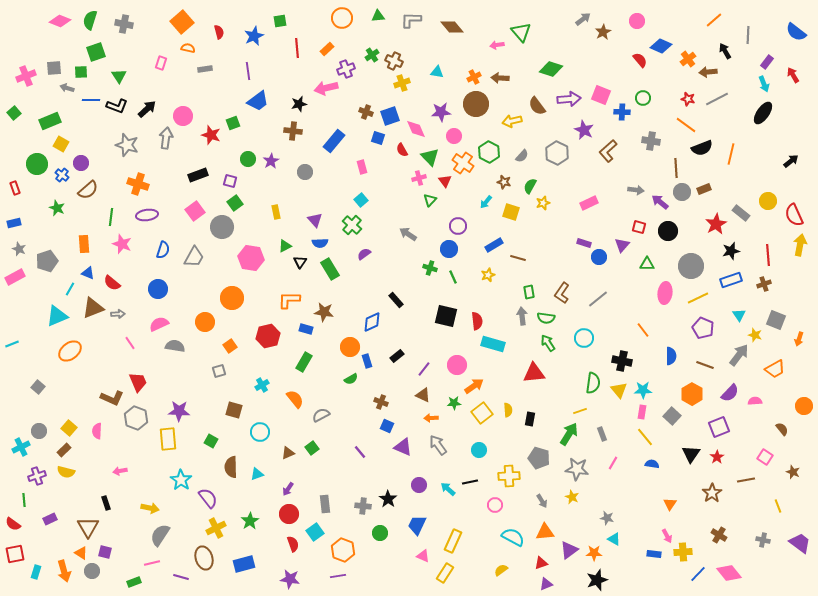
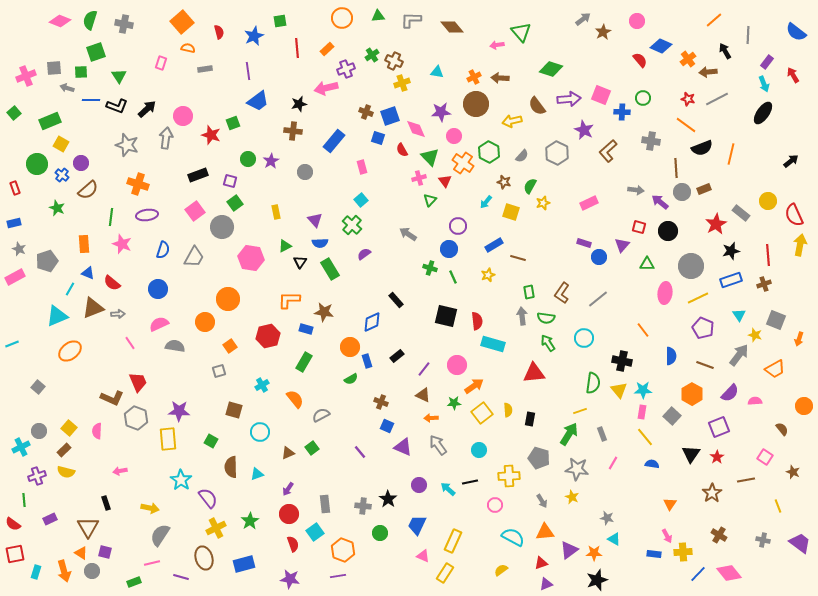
orange circle at (232, 298): moved 4 px left, 1 px down
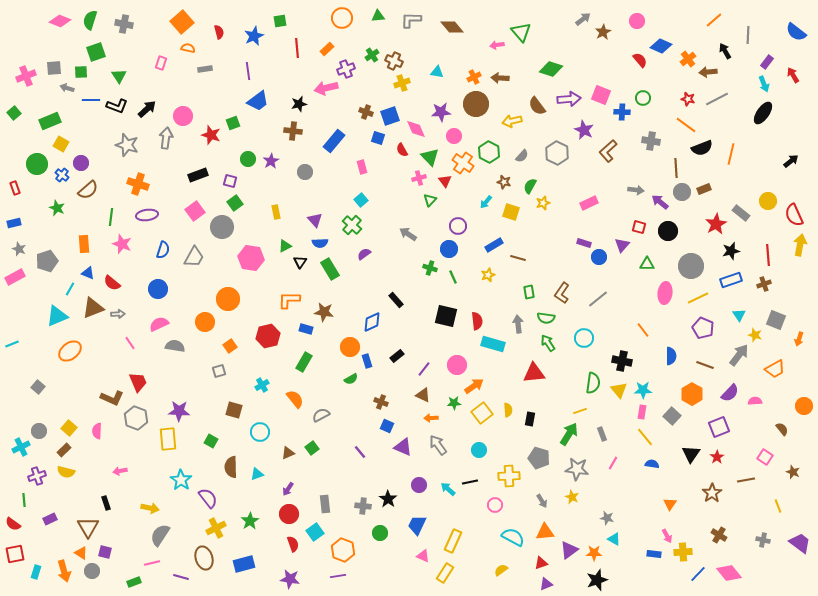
gray arrow at (522, 316): moved 4 px left, 8 px down
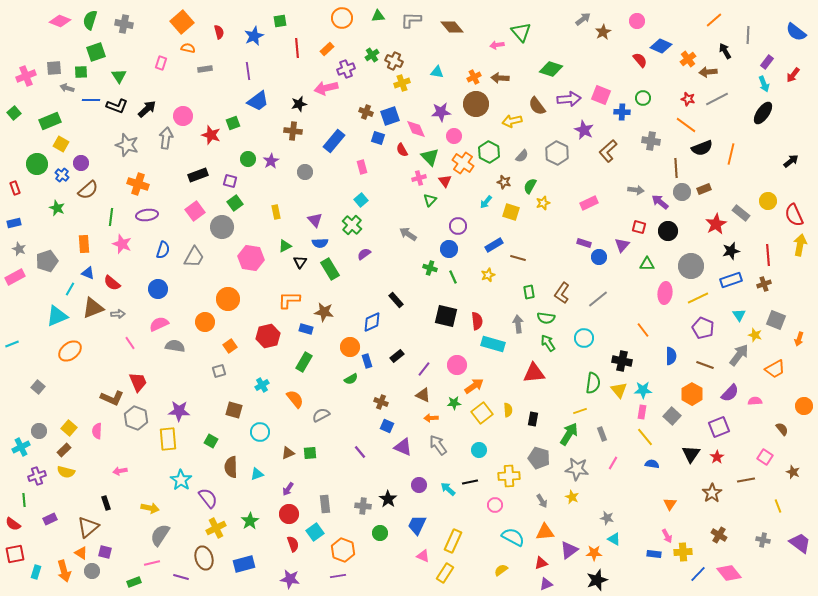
red arrow at (793, 75): rotated 112 degrees counterclockwise
black rectangle at (530, 419): moved 3 px right
green square at (312, 448): moved 2 px left, 5 px down; rotated 32 degrees clockwise
brown triangle at (88, 527): rotated 20 degrees clockwise
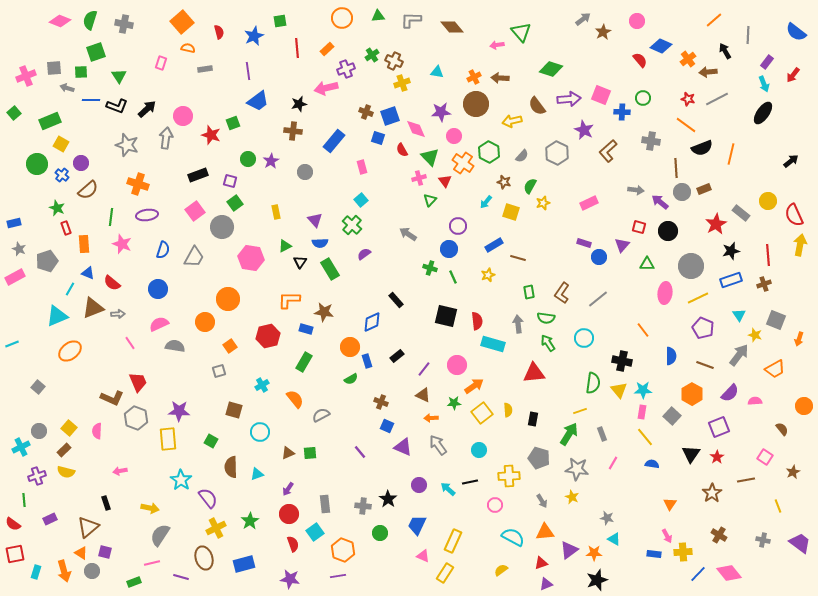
red rectangle at (15, 188): moved 51 px right, 40 px down
brown star at (793, 472): rotated 24 degrees clockwise
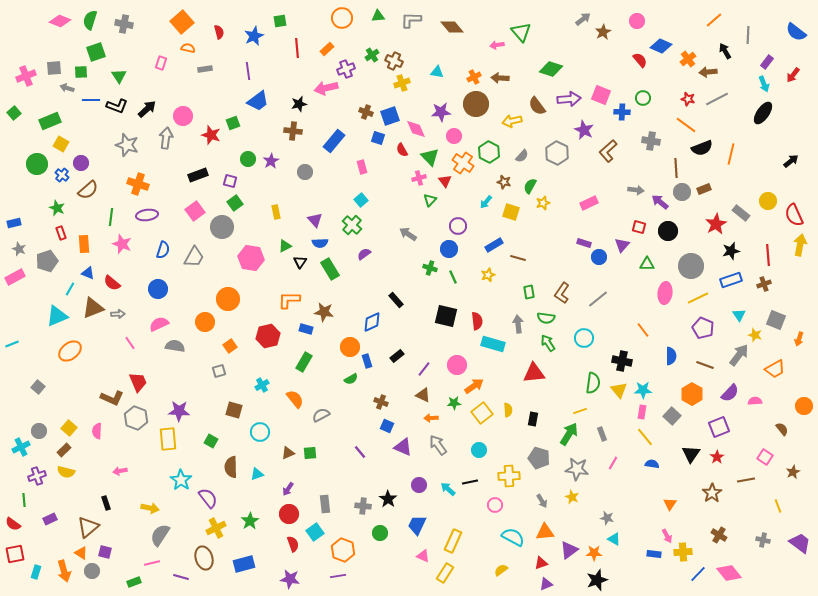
red rectangle at (66, 228): moved 5 px left, 5 px down
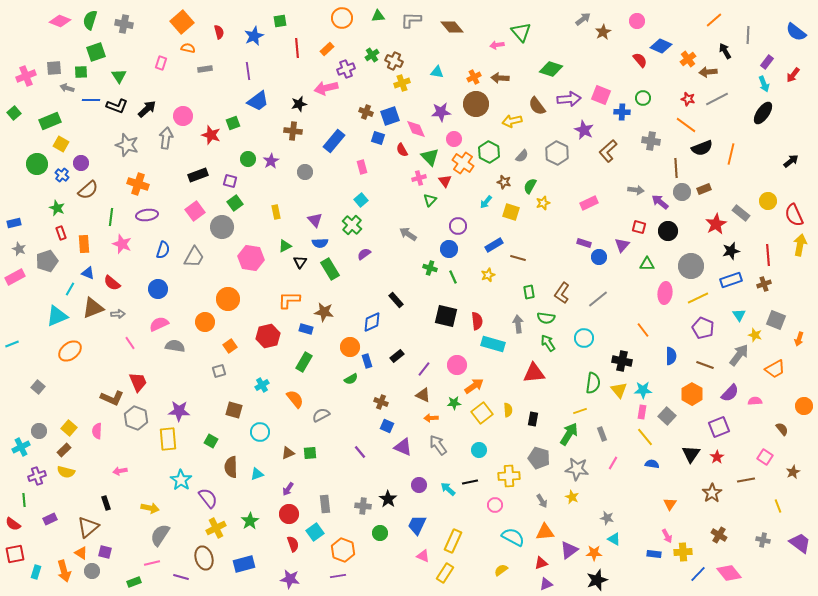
pink circle at (454, 136): moved 3 px down
gray square at (672, 416): moved 5 px left
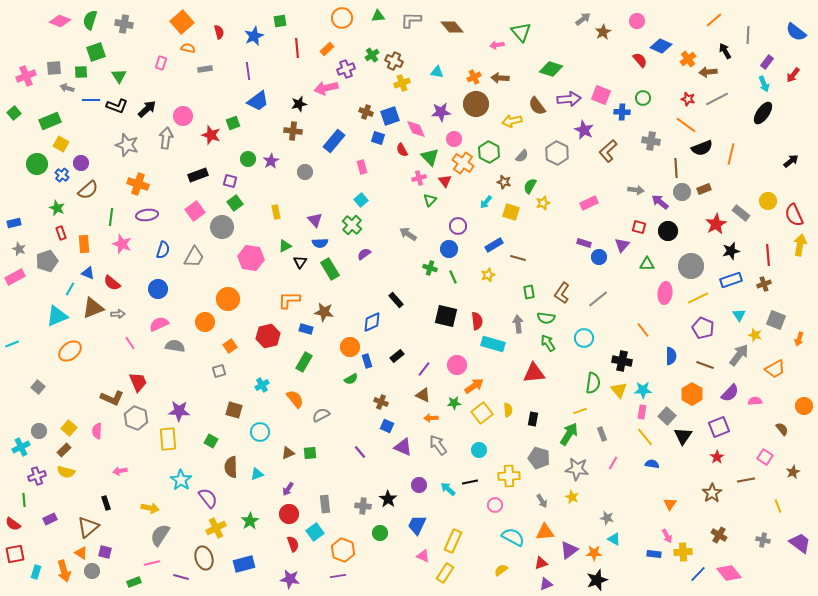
black triangle at (691, 454): moved 8 px left, 18 px up
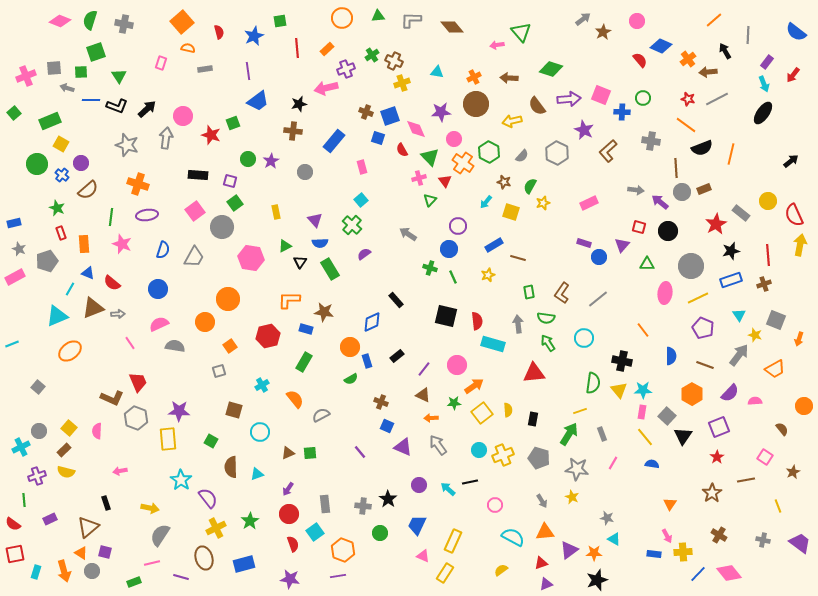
brown arrow at (500, 78): moved 9 px right
black rectangle at (198, 175): rotated 24 degrees clockwise
yellow cross at (509, 476): moved 6 px left, 21 px up; rotated 20 degrees counterclockwise
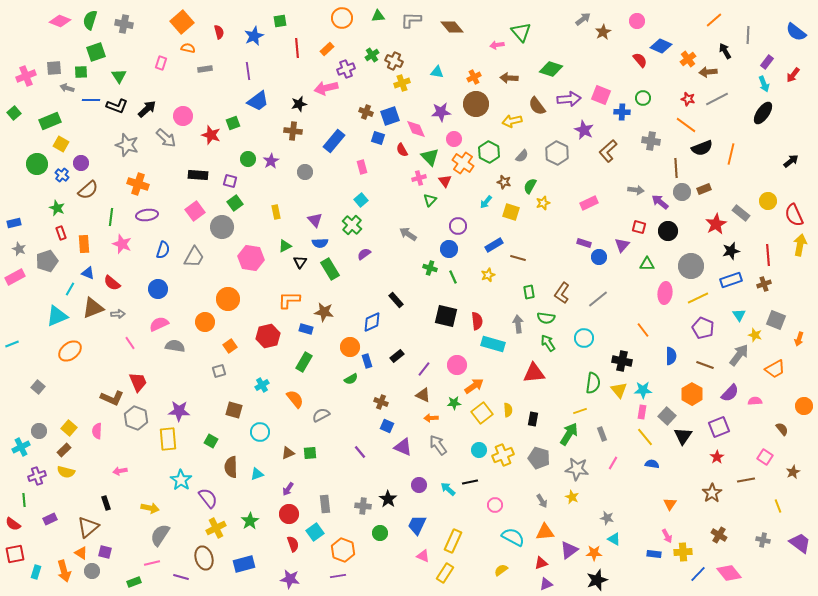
gray arrow at (166, 138): rotated 125 degrees clockwise
